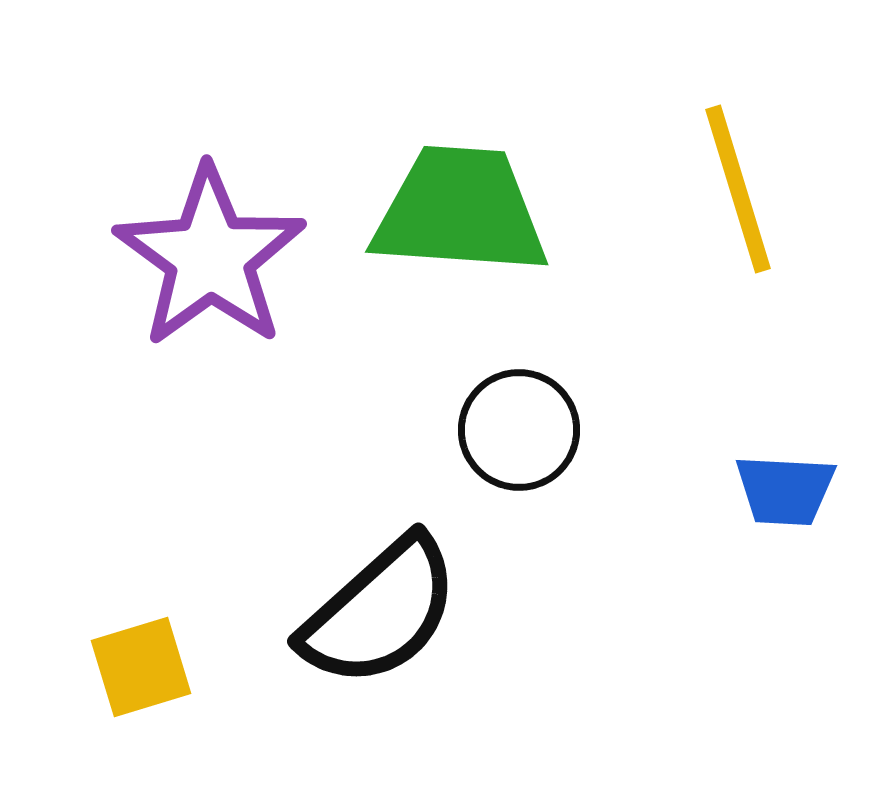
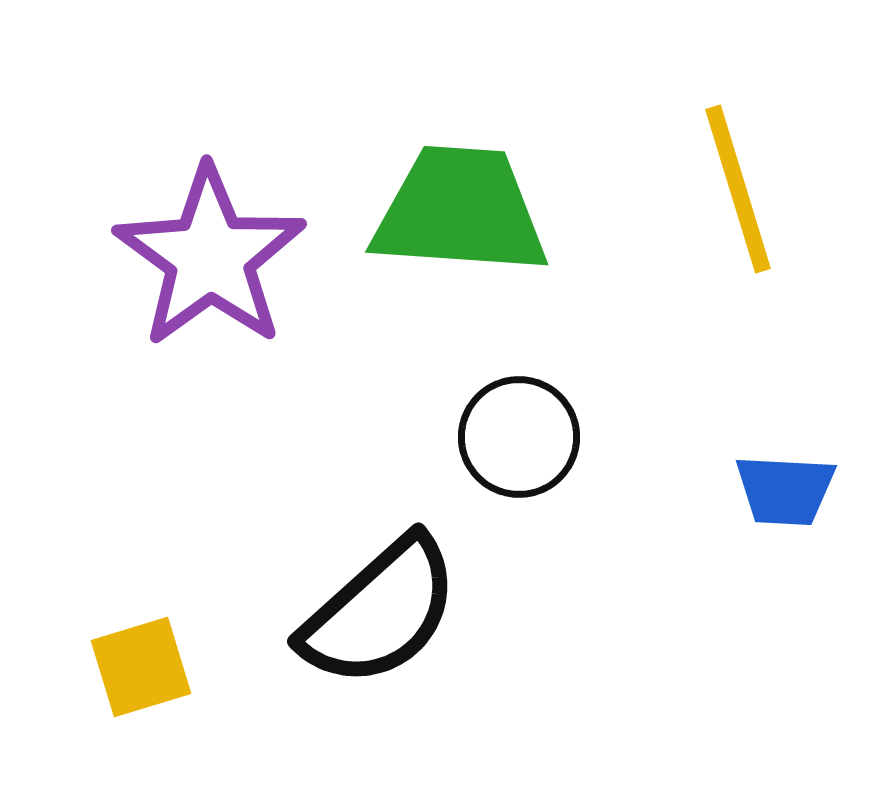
black circle: moved 7 px down
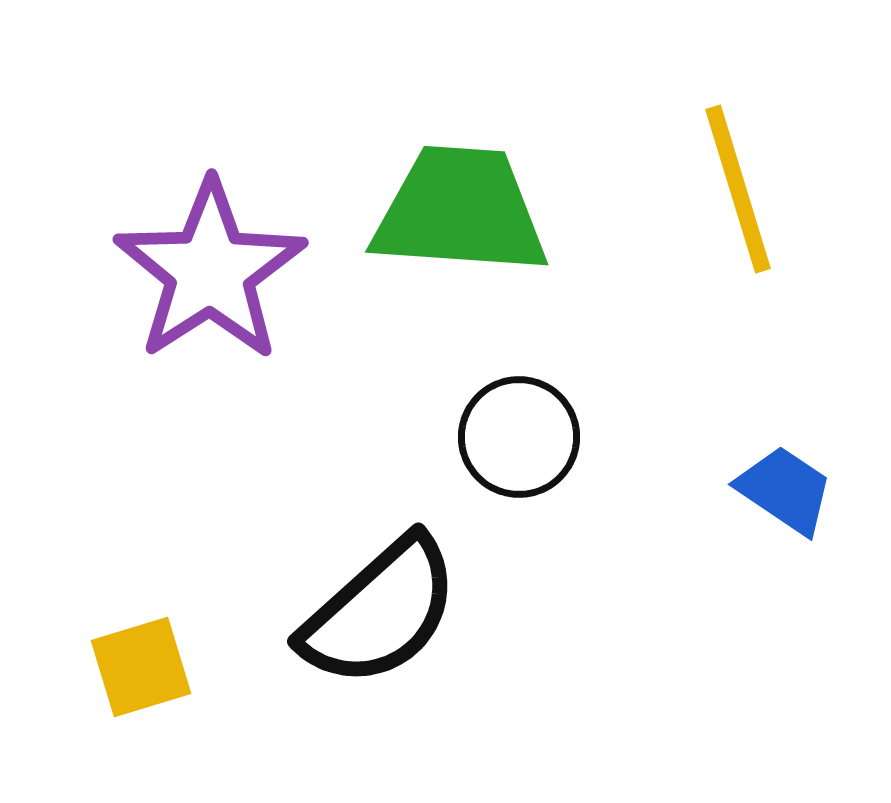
purple star: moved 14 px down; rotated 3 degrees clockwise
blue trapezoid: rotated 149 degrees counterclockwise
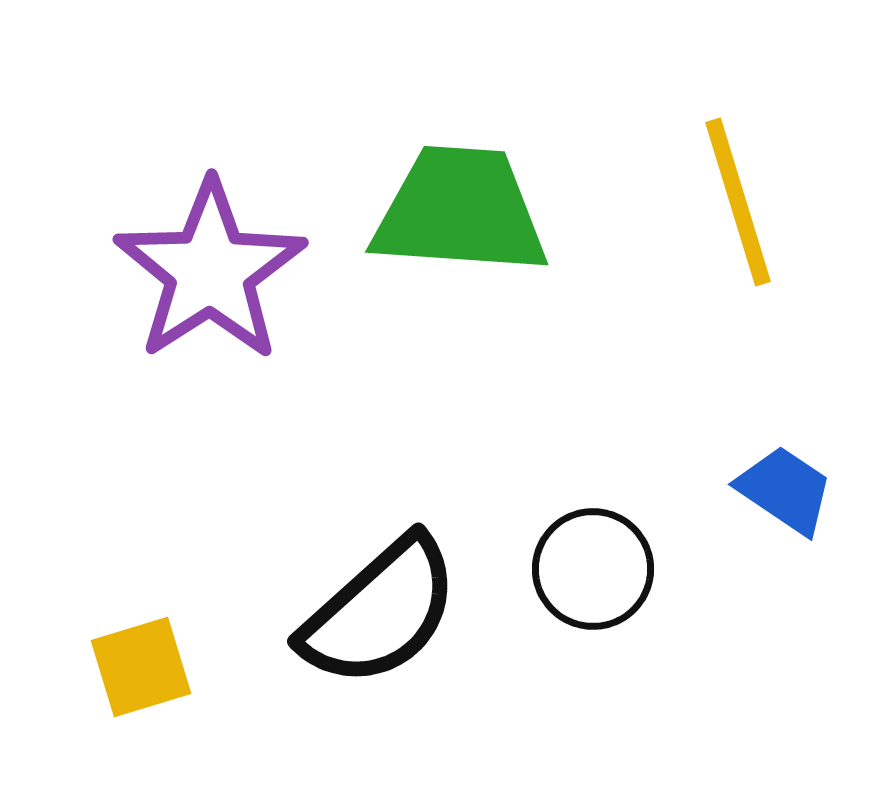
yellow line: moved 13 px down
black circle: moved 74 px right, 132 px down
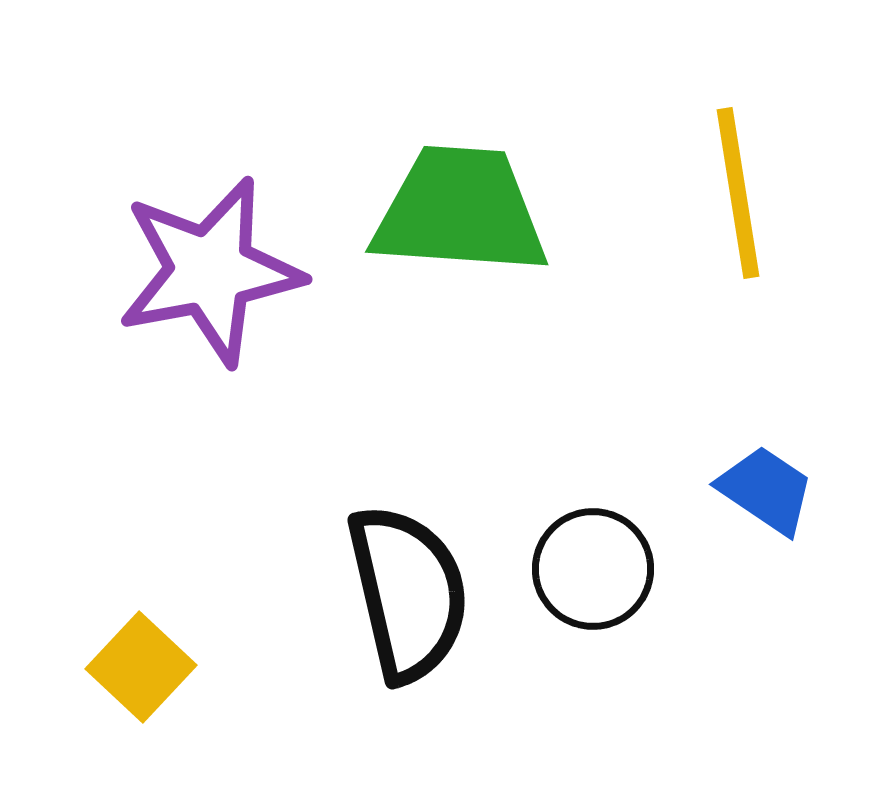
yellow line: moved 9 px up; rotated 8 degrees clockwise
purple star: rotated 22 degrees clockwise
blue trapezoid: moved 19 px left
black semicircle: moved 28 px right, 19 px up; rotated 61 degrees counterclockwise
yellow square: rotated 30 degrees counterclockwise
